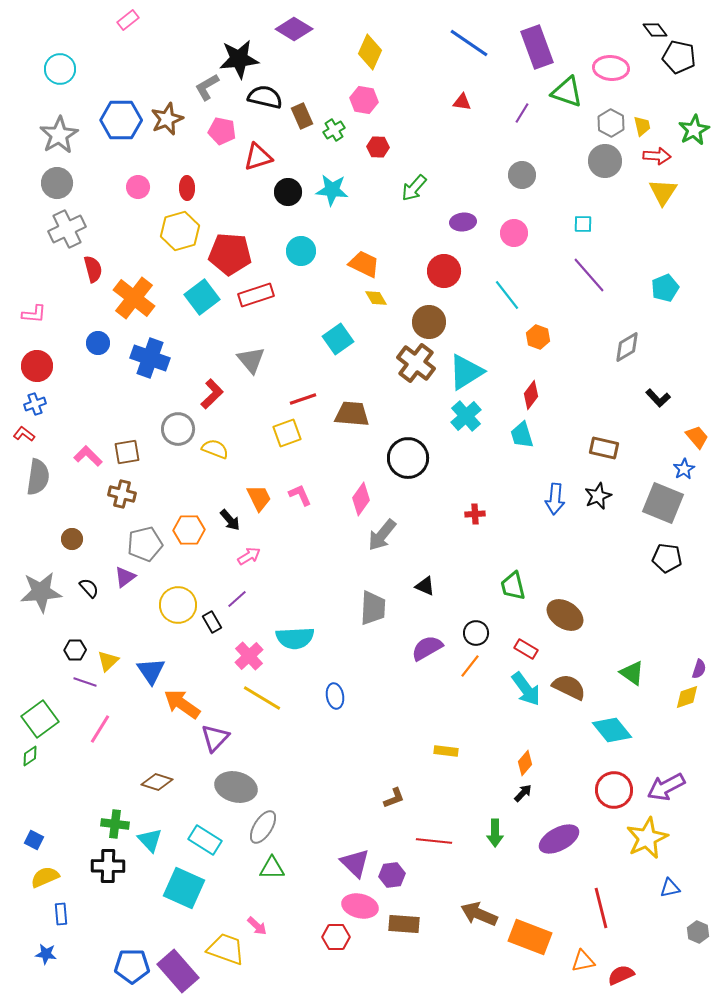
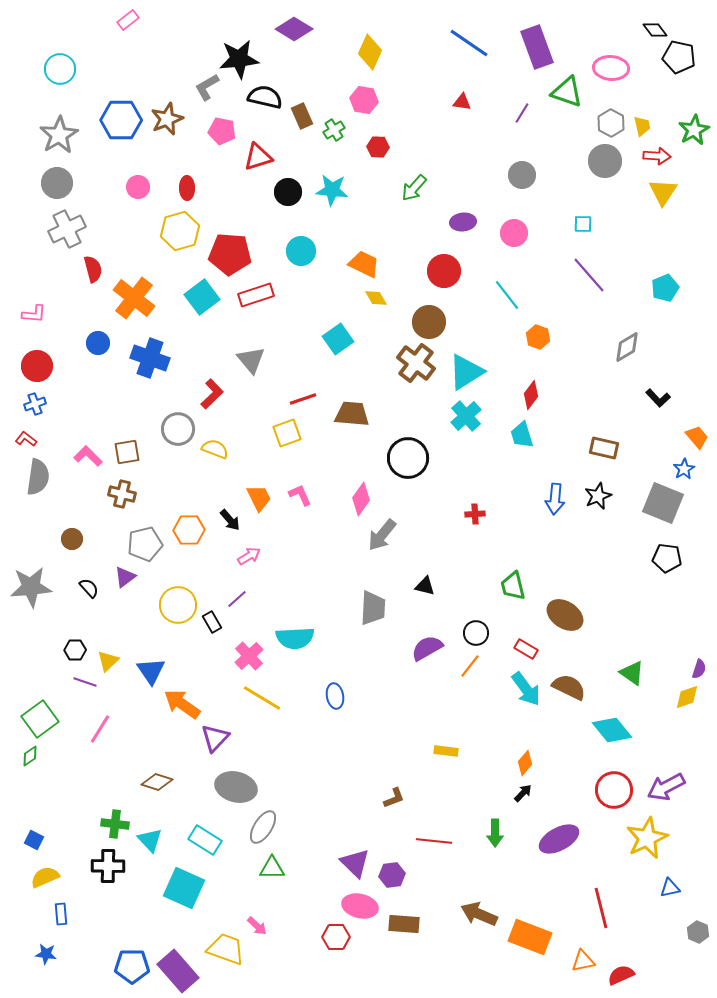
red L-shape at (24, 434): moved 2 px right, 5 px down
black triangle at (425, 586): rotated 10 degrees counterclockwise
gray star at (41, 592): moved 10 px left, 5 px up
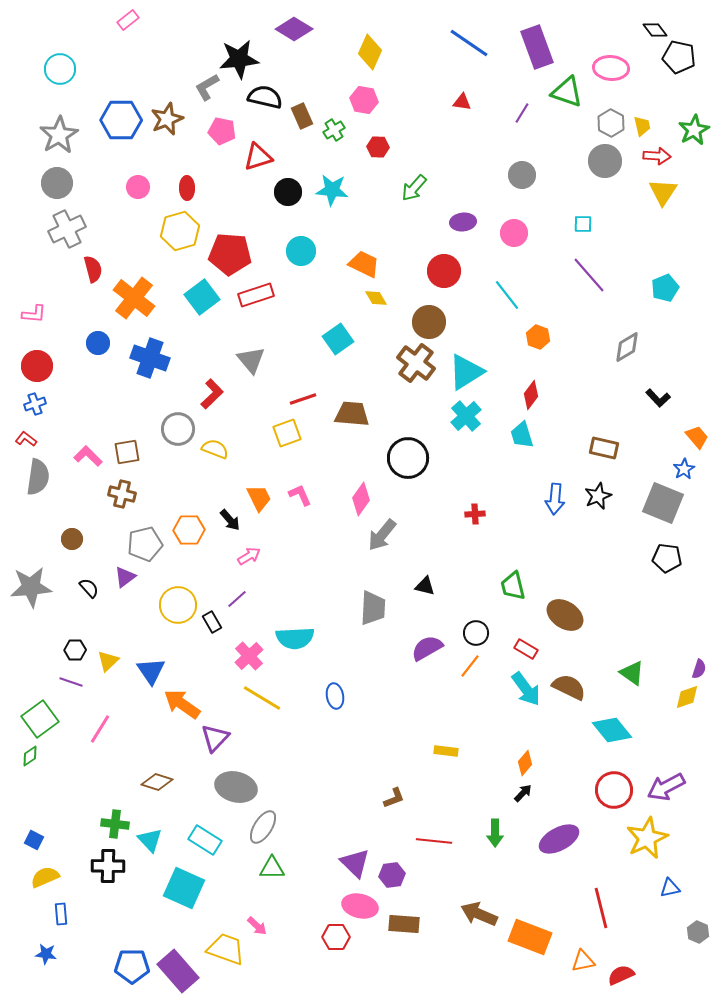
purple line at (85, 682): moved 14 px left
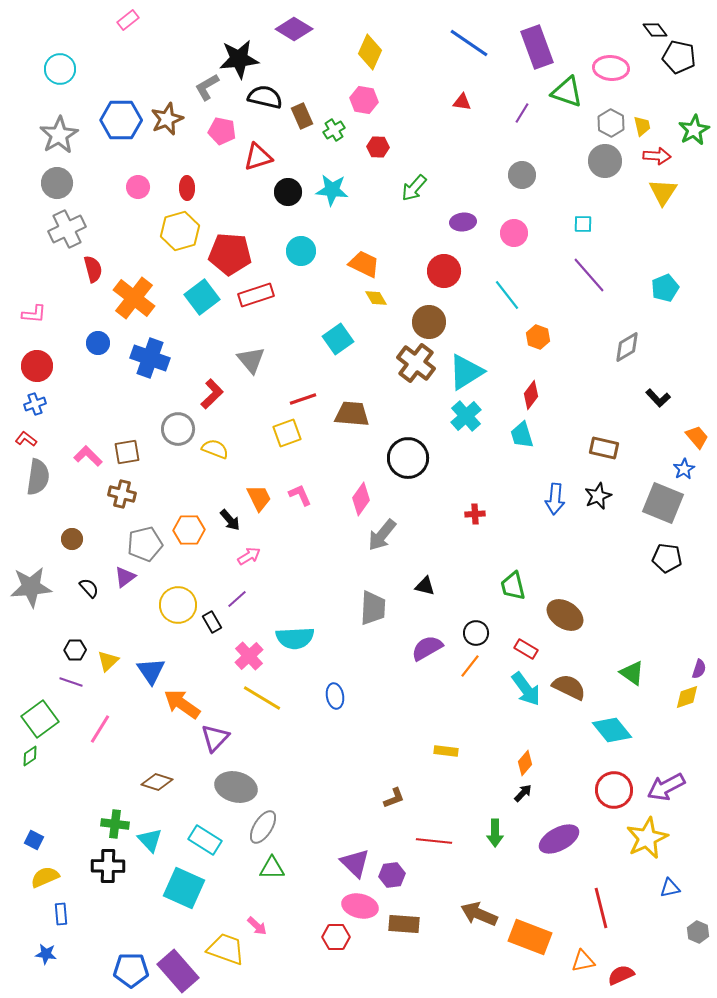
blue pentagon at (132, 966): moved 1 px left, 4 px down
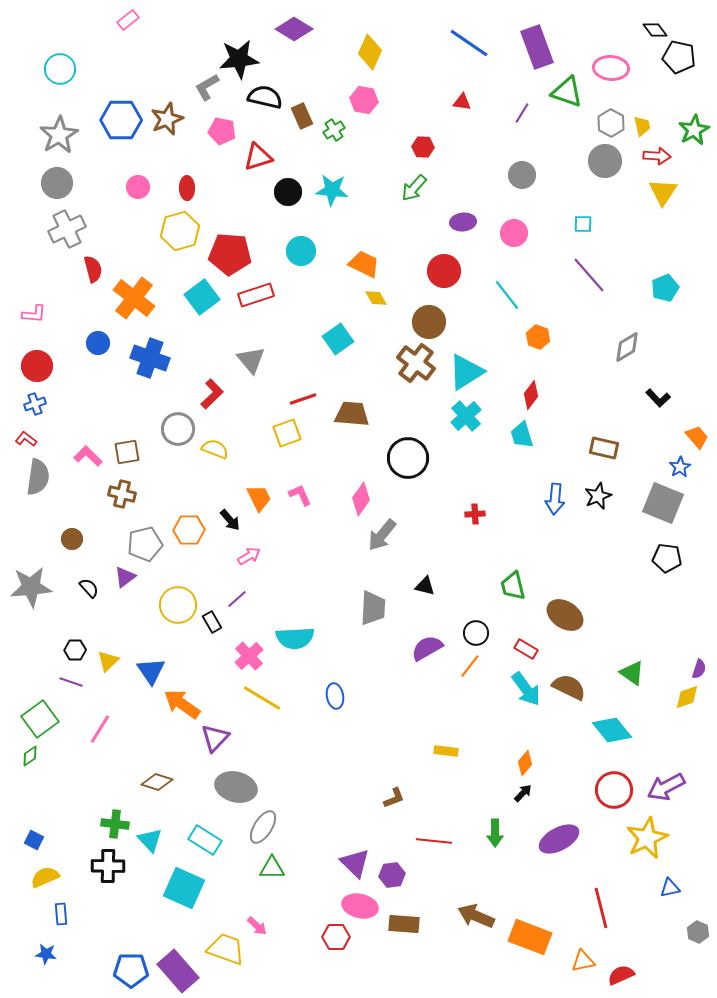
red hexagon at (378, 147): moved 45 px right
blue star at (684, 469): moved 4 px left, 2 px up
brown arrow at (479, 914): moved 3 px left, 2 px down
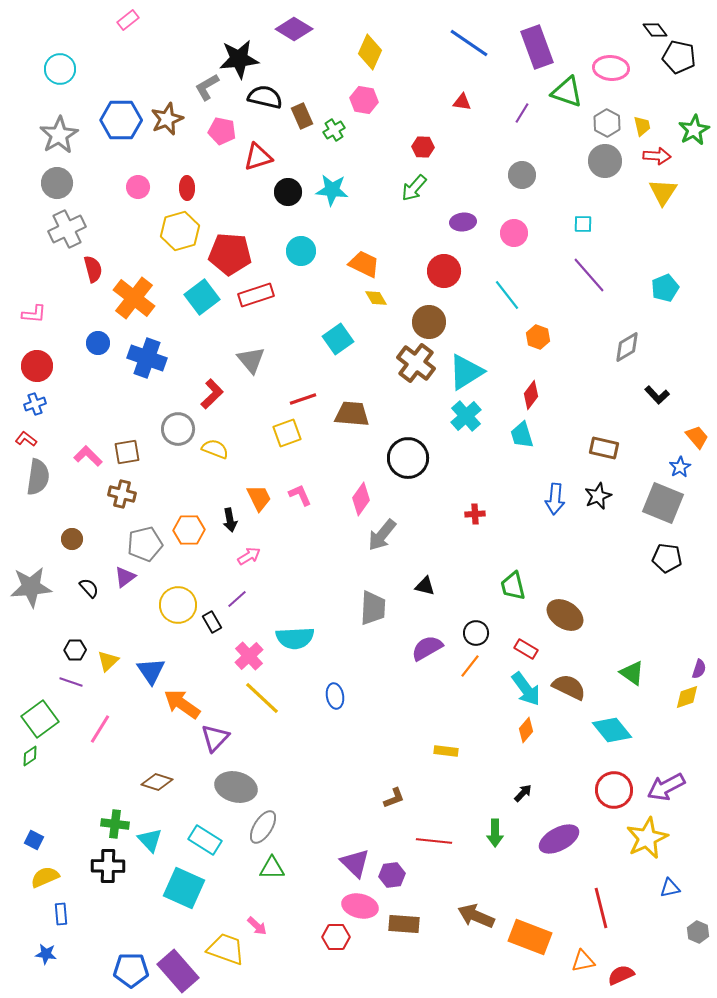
gray hexagon at (611, 123): moved 4 px left
blue cross at (150, 358): moved 3 px left
black L-shape at (658, 398): moved 1 px left, 3 px up
black arrow at (230, 520): rotated 30 degrees clockwise
yellow line at (262, 698): rotated 12 degrees clockwise
orange diamond at (525, 763): moved 1 px right, 33 px up
